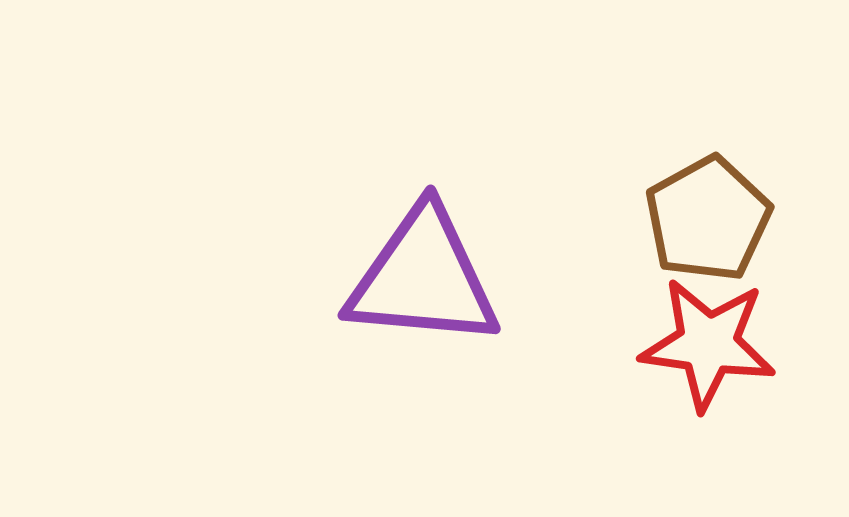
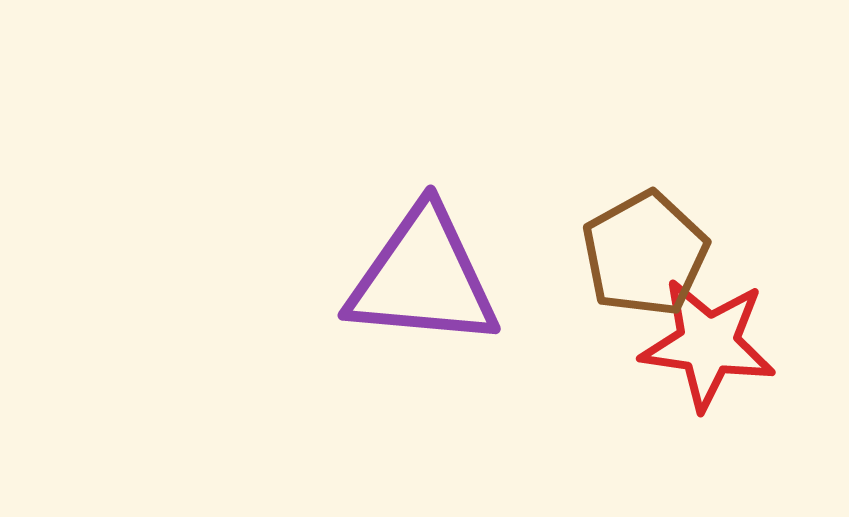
brown pentagon: moved 63 px left, 35 px down
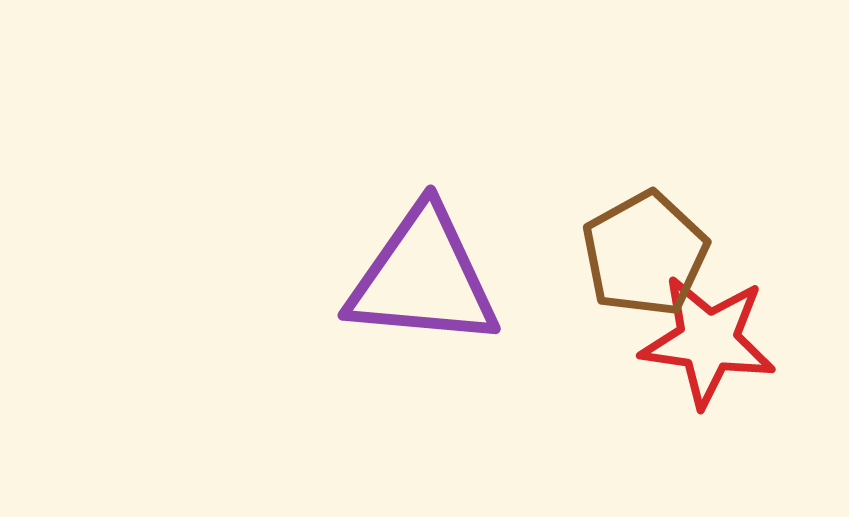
red star: moved 3 px up
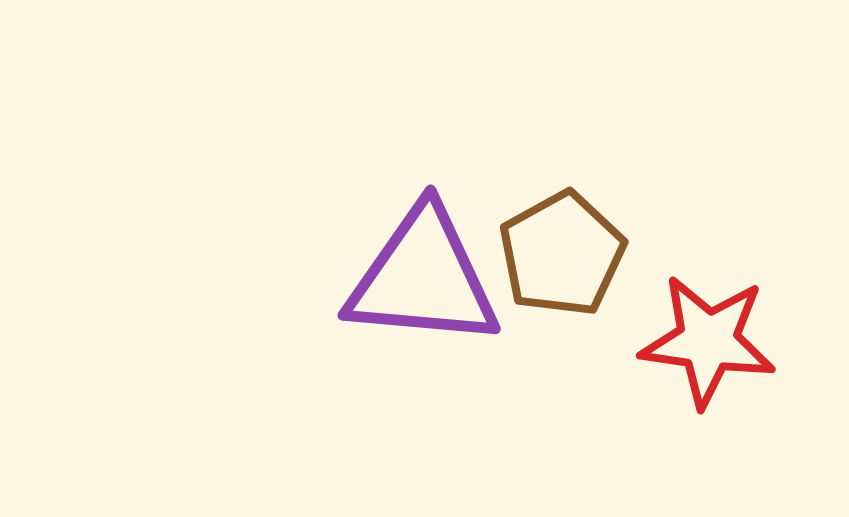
brown pentagon: moved 83 px left
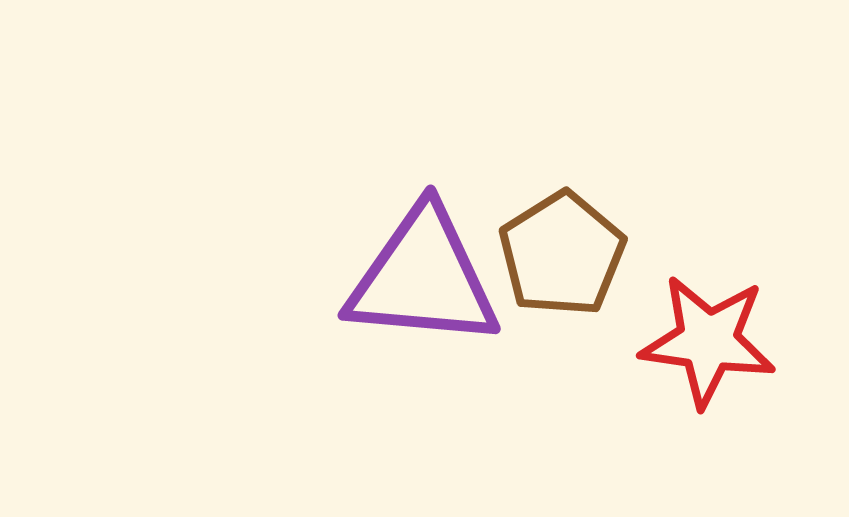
brown pentagon: rotated 3 degrees counterclockwise
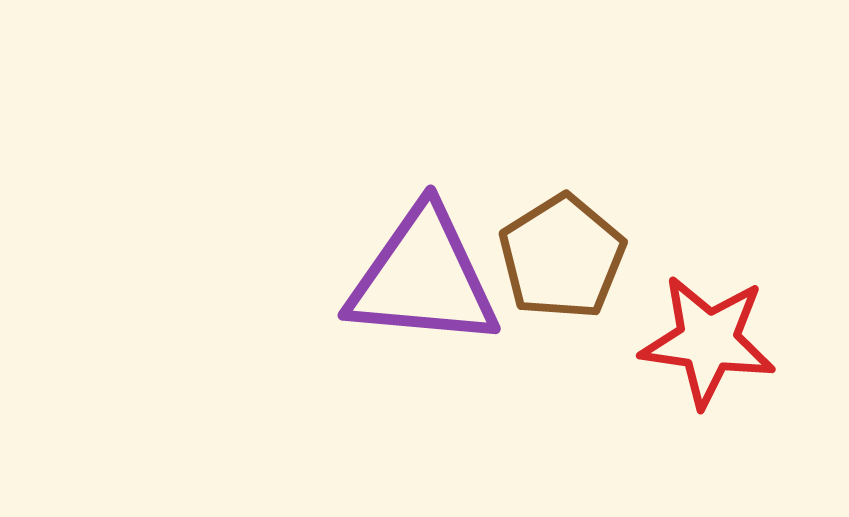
brown pentagon: moved 3 px down
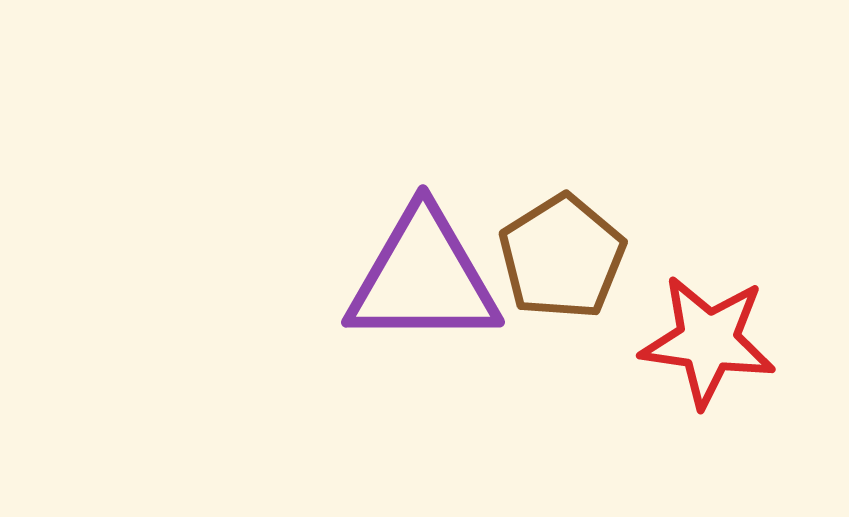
purple triangle: rotated 5 degrees counterclockwise
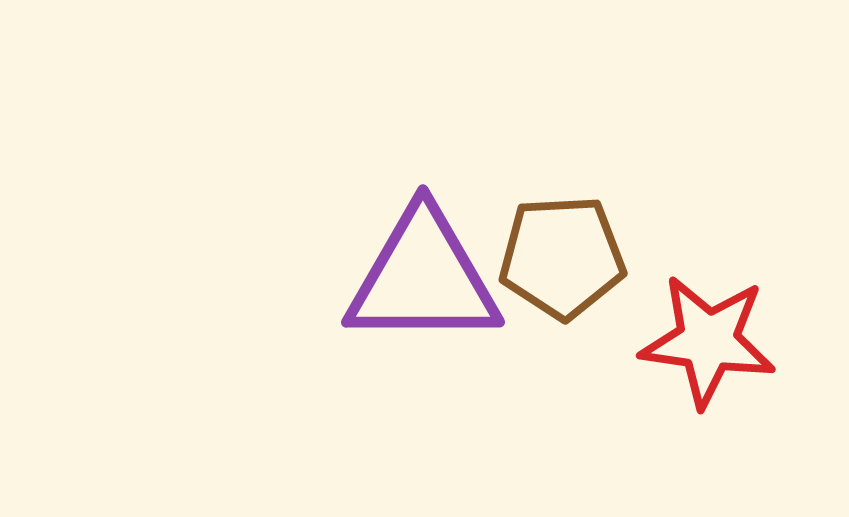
brown pentagon: rotated 29 degrees clockwise
